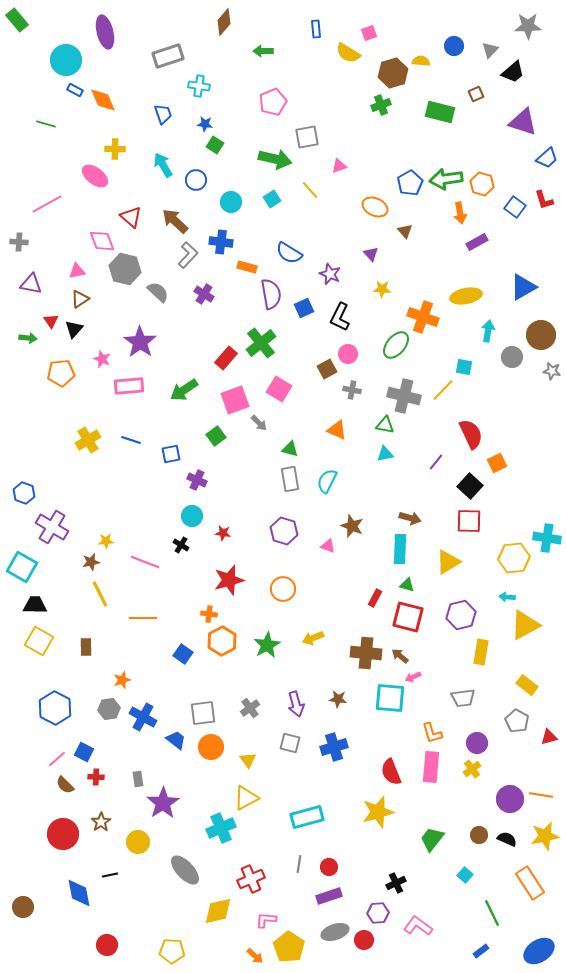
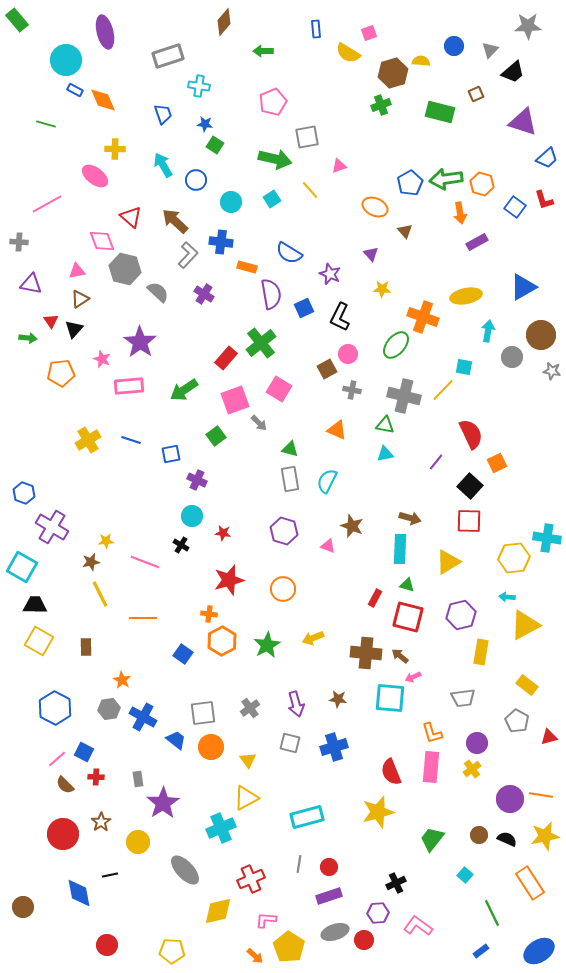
orange star at (122, 680): rotated 24 degrees counterclockwise
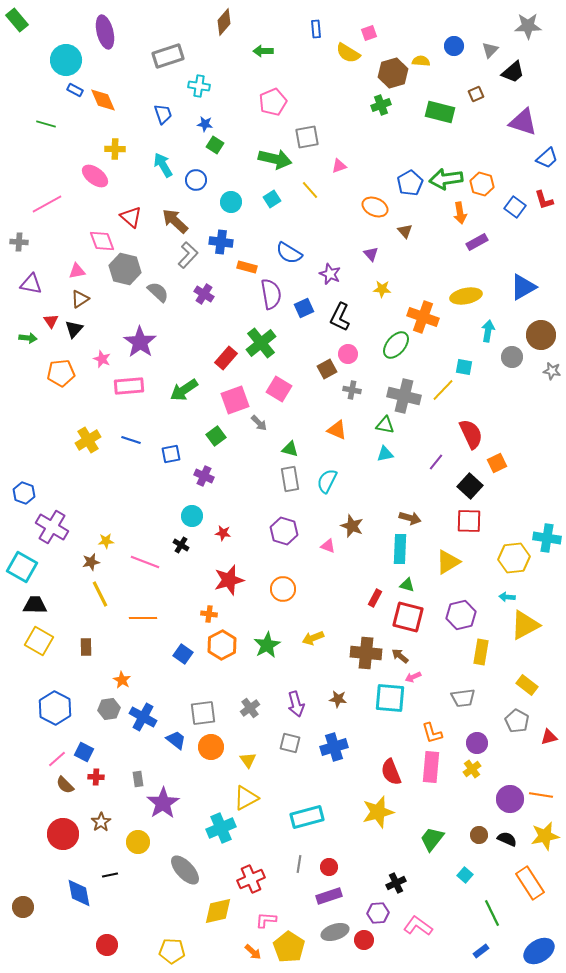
purple cross at (197, 480): moved 7 px right, 4 px up
orange hexagon at (222, 641): moved 4 px down
orange arrow at (255, 956): moved 2 px left, 4 px up
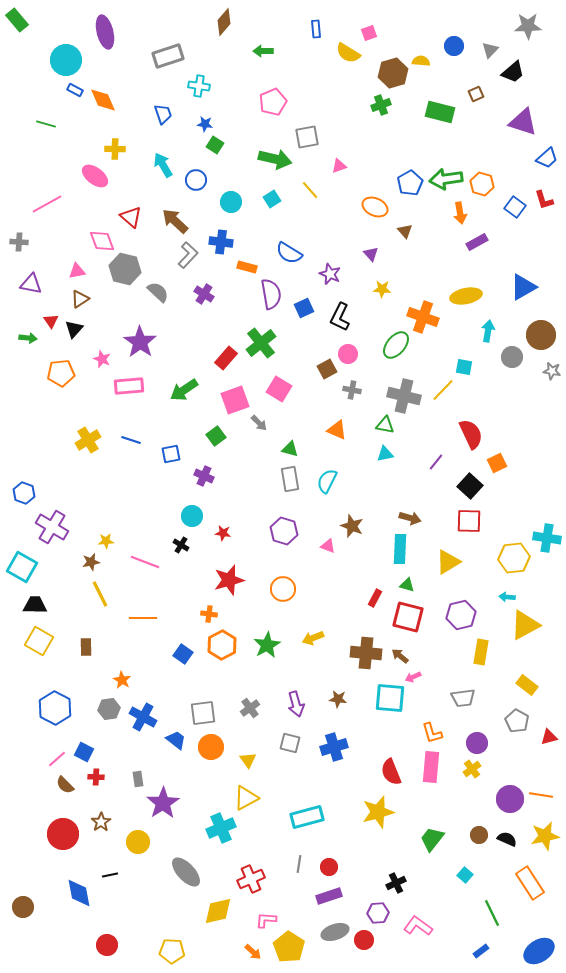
gray ellipse at (185, 870): moved 1 px right, 2 px down
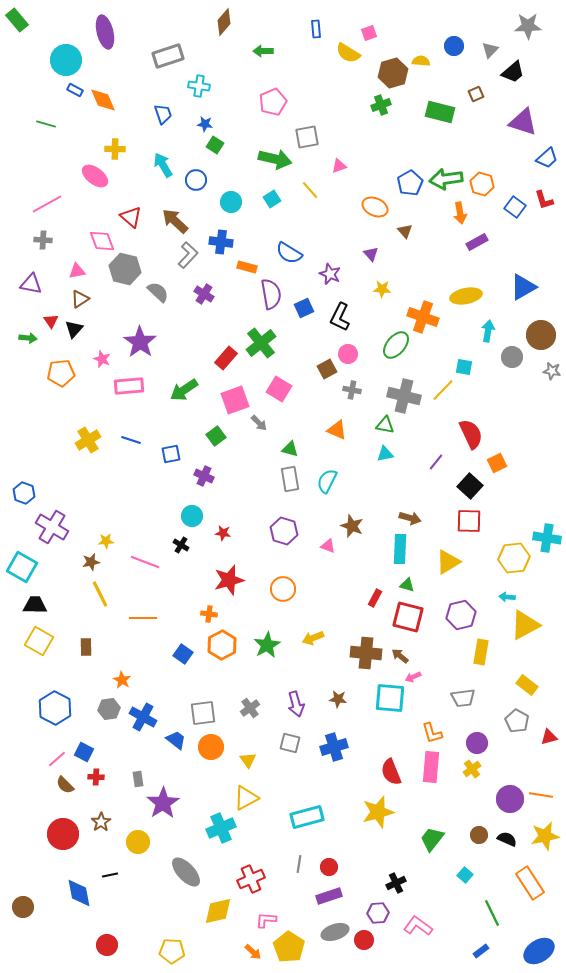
gray cross at (19, 242): moved 24 px right, 2 px up
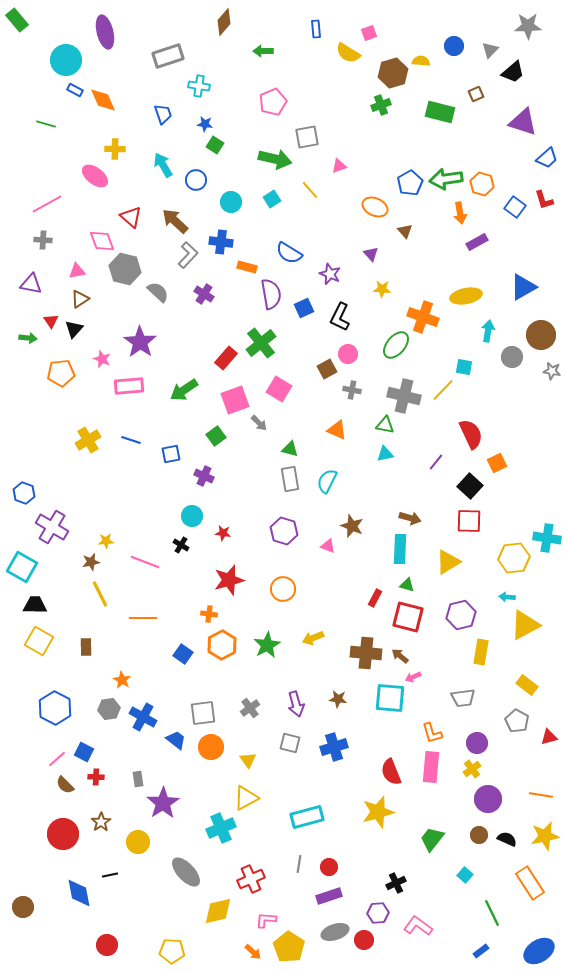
purple circle at (510, 799): moved 22 px left
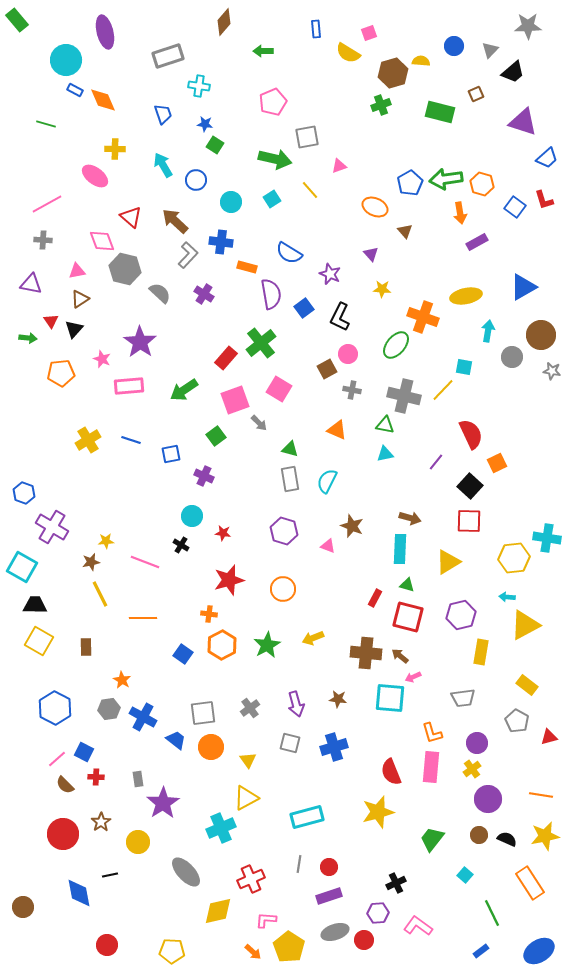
gray semicircle at (158, 292): moved 2 px right, 1 px down
blue square at (304, 308): rotated 12 degrees counterclockwise
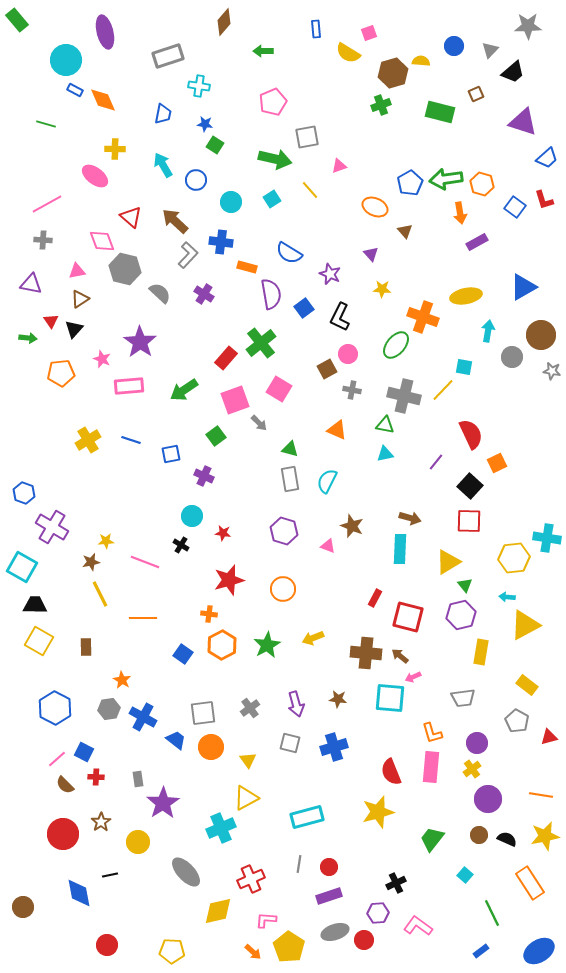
blue trapezoid at (163, 114): rotated 30 degrees clockwise
green triangle at (407, 585): moved 58 px right; rotated 35 degrees clockwise
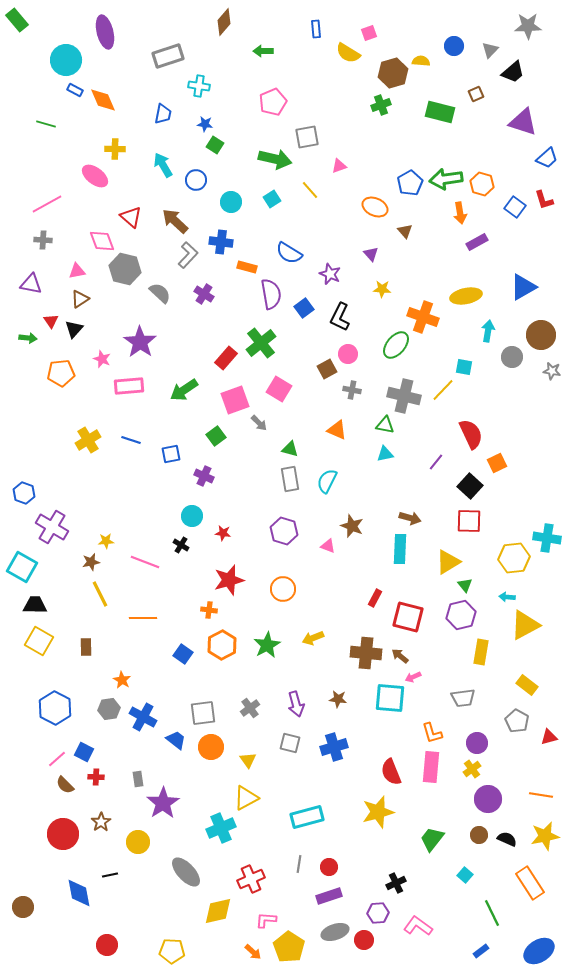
orange cross at (209, 614): moved 4 px up
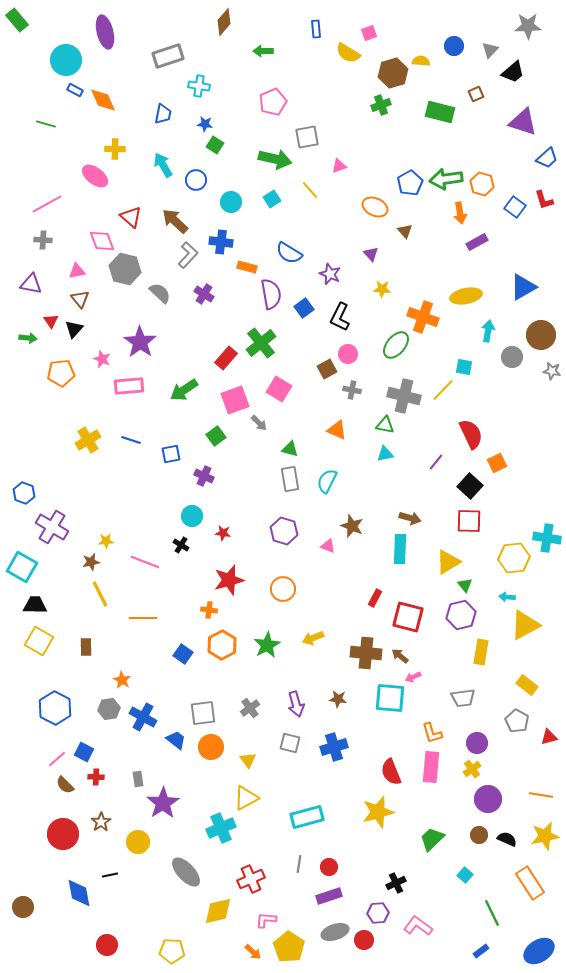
brown triangle at (80, 299): rotated 36 degrees counterclockwise
green trapezoid at (432, 839): rotated 8 degrees clockwise
